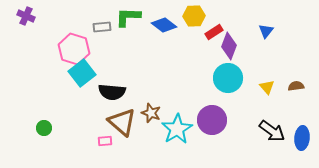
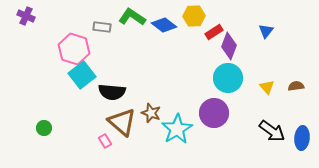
green L-shape: moved 4 px right; rotated 32 degrees clockwise
gray rectangle: rotated 12 degrees clockwise
cyan square: moved 2 px down
purple circle: moved 2 px right, 7 px up
pink rectangle: rotated 64 degrees clockwise
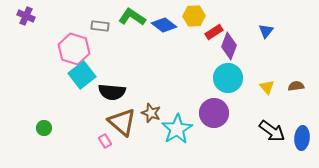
gray rectangle: moved 2 px left, 1 px up
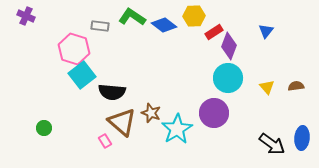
black arrow: moved 13 px down
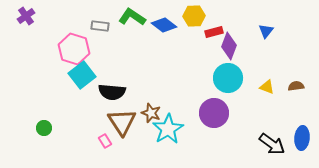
purple cross: rotated 30 degrees clockwise
red rectangle: rotated 18 degrees clockwise
yellow triangle: rotated 28 degrees counterclockwise
brown triangle: rotated 16 degrees clockwise
cyan star: moved 9 px left
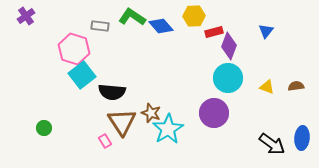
blue diamond: moved 3 px left, 1 px down; rotated 10 degrees clockwise
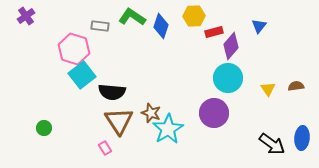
blue diamond: rotated 60 degrees clockwise
blue triangle: moved 7 px left, 5 px up
purple diamond: moved 2 px right; rotated 20 degrees clockwise
yellow triangle: moved 1 px right, 2 px down; rotated 35 degrees clockwise
brown triangle: moved 3 px left, 1 px up
pink rectangle: moved 7 px down
